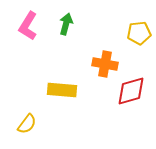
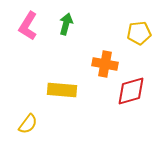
yellow semicircle: moved 1 px right
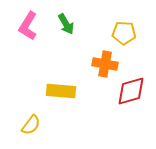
green arrow: rotated 135 degrees clockwise
yellow pentagon: moved 15 px left; rotated 10 degrees clockwise
yellow rectangle: moved 1 px left, 1 px down
yellow semicircle: moved 3 px right, 1 px down
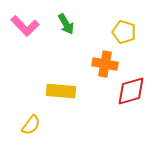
pink L-shape: moved 3 px left; rotated 76 degrees counterclockwise
yellow pentagon: moved 1 px up; rotated 15 degrees clockwise
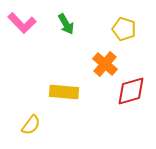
pink L-shape: moved 3 px left, 3 px up
yellow pentagon: moved 3 px up
orange cross: rotated 30 degrees clockwise
yellow rectangle: moved 3 px right, 1 px down
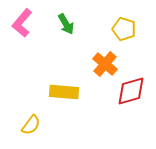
pink L-shape: rotated 84 degrees clockwise
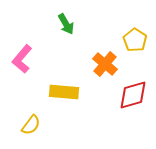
pink L-shape: moved 36 px down
yellow pentagon: moved 11 px right, 11 px down; rotated 15 degrees clockwise
red diamond: moved 2 px right, 4 px down
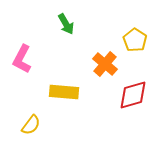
pink L-shape: rotated 12 degrees counterclockwise
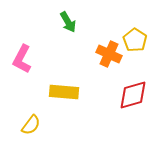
green arrow: moved 2 px right, 2 px up
orange cross: moved 4 px right, 10 px up; rotated 15 degrees counterclockwise
